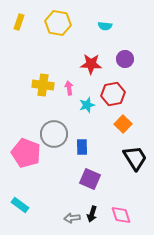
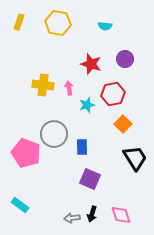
red star: rotated 15 degrees clockwise
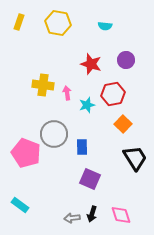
purple circle: moved 1 px right, 1 px down
pink arrow: moved 2 px left, 5 px down
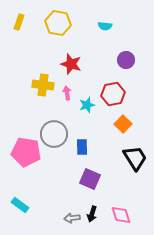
red star: moved 20 px left
pink pentagon: moved 1 px up; rotated 12 degrees counterclockwise
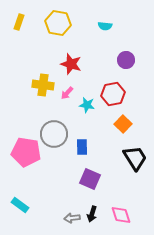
pink arrow: rotated 128 degrees counterclockwise
cyan star: rotated 28 degrees clockwise
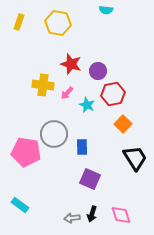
cyan semicircle: moved 1 px right, 16 px up
purple circle: moved 28 px left, 11 px down
cyan star: rotated 14 degrees clockwise
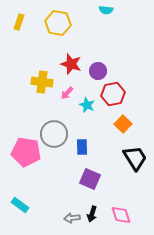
yellow cross: moved 1 px left, 3 px up
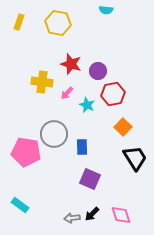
orange square: moved 3 px down
black arrow: rotated 28 degrees clockwise
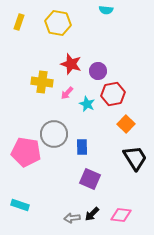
cyan star: moved 1 px up
orange square: moved 3 px right, 3 px up
cyan rectangle: rotated 18 degrees counterclockwise
pink diamond: rotated 65 degrees counterclockwise
